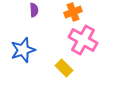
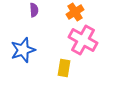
orange cross: moved 2 px right; rotated 12 degrees counterclockwise
yellow rectangle: rotated 54 degrees clockwise
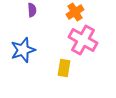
purple semicircle: moved 2 px left
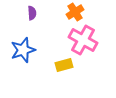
purple semicircle: moved 3 px down
yellow rectangle: moved 3 px up; rotated 66 degrees clockwise
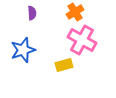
pink cross: moved 1 px left
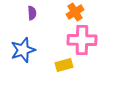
pink cross: rotated 28 degrees counterclockwise
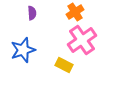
pink cross: rotated 36 degrees counterclockwise
yellow rectangle: rotated 42 degrees clockwise
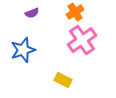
purple semicircle: rotated 72 degrees clockwise
yellow rectangle: moved 1 px left, 15 px down
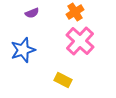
pink cross: moved 2 px left, 1 px down; rotated 12 degrees counterclockwise
